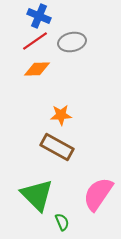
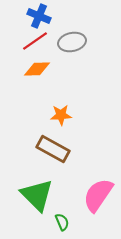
brown rectangle: moved 4 px left, 2 px down
pink semicircle: moved 1 px down
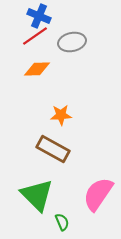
red line: moved 5 px up
pink semicircle: moved 1 px up
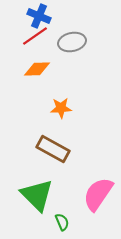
orange star: moved 7 px up
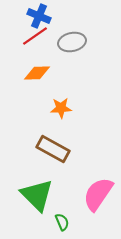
orange diamond: moved 4 px down
